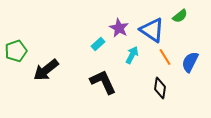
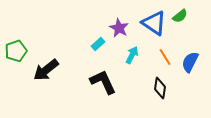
blue triangle: moved 2 px right, 7 px up
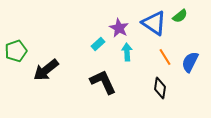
cyan arrow: moved 5 px left, 3 px up; rotated 30 degrees counterclockwise
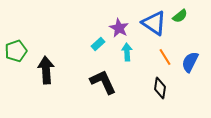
black arrow: rotated 124 degrees clockwise
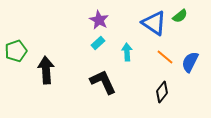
purple star: moved 20 px left, 8 px up
cyan rectangle: moved 1 px up
orange line: rotated 18 degrees counterclockwise
black diamond: moved 2 px right, 4 px down; rotated 30 degrees clockwise
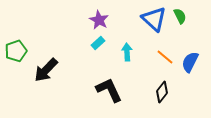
green semicircle: rotated 77 degrees counterclockwise
blue triangle: moved 4 px up; rotated 8 degrees clockwise
black arrow: rotated 132 degrees counterclockwise
black L-shape: moved 6 px right, 8 px down
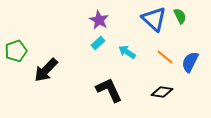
cyan arrow: rotated 54 degrees counterclockwise
black diamond: rotated 60 degrees clockwise
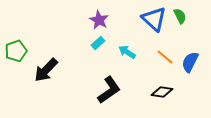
black L-shape: rotated 80 degrees clockwise
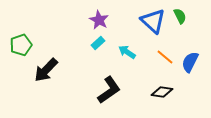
blue triangle: moved 1 px left, 2 px down
green pentagon: moved 5 px right, 6 px up
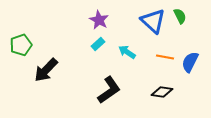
cyan rectangle: moved 1 px down
orange line: rotated 30 degrees counterclockwise
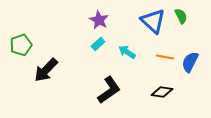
green semicircle: moved 1 px right
